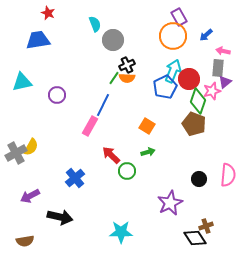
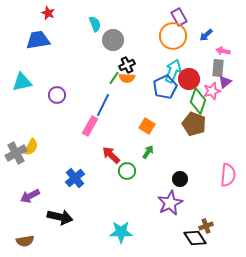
green arrow: rotated 40 degrees counterclockwise
black circle: moved 19 px left
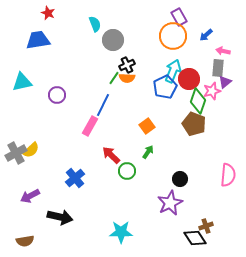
orange square: rotated 21 degrees clockwise
yellow semicircle: moved 3 px down; rotated 18 degrees clockwise
